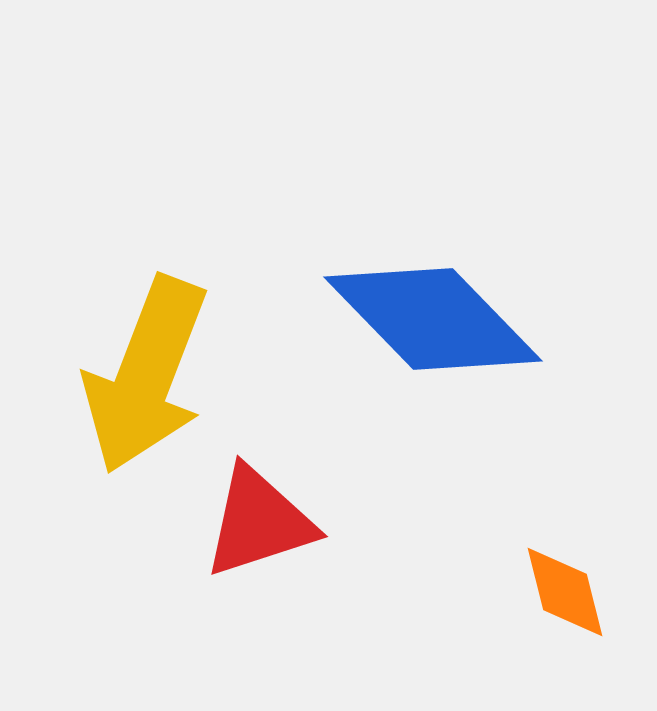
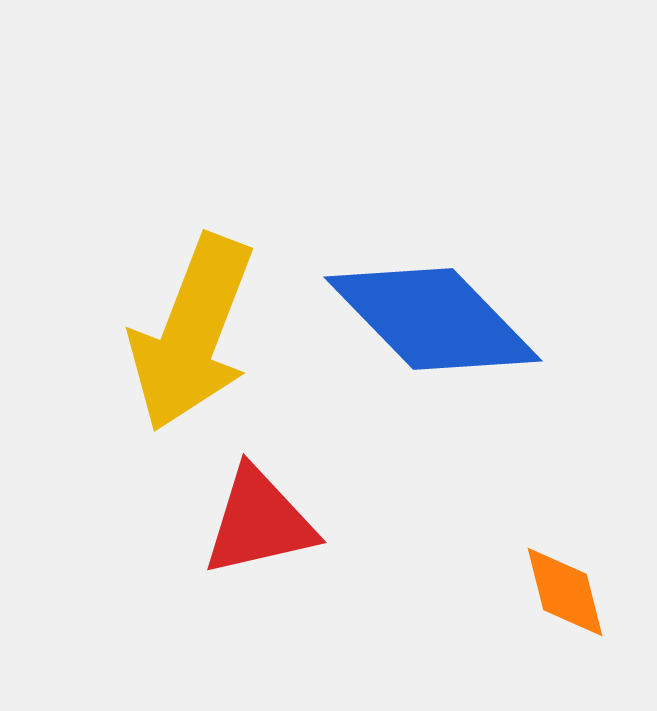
yellow arrow: moved 46 px right, 42 px up
red triangle: rotated 5 degrees clockwise
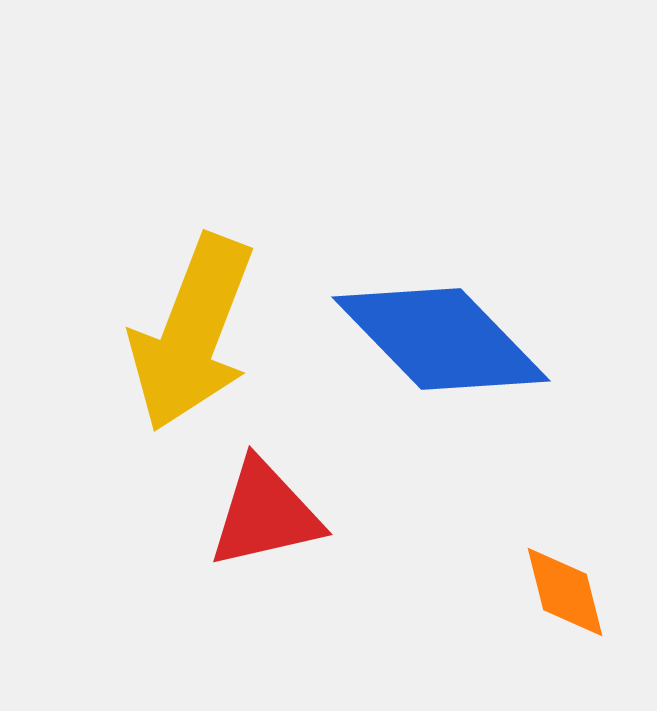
blue diamond: moved 8 px right, 20 px down
red triangle: moved 6 px right, 8 px up
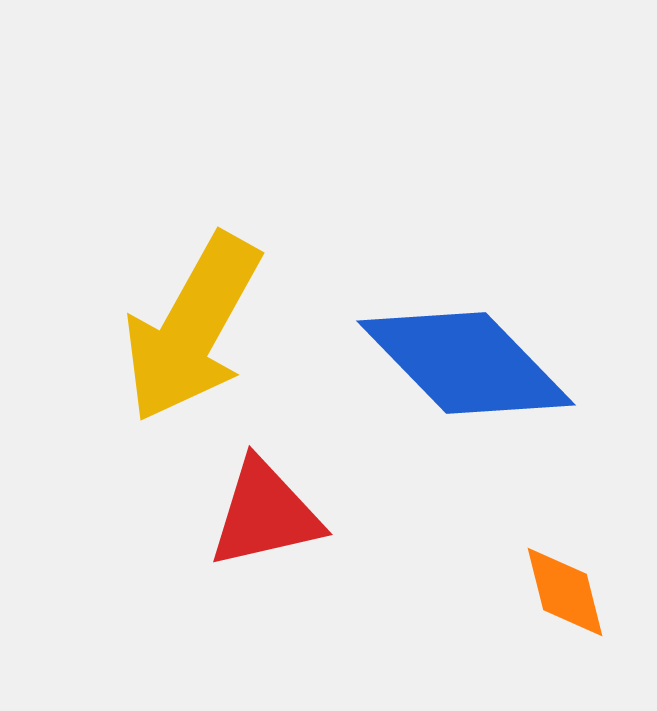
yellow arrow: moved 5 px up; rotated 8 degrees clockwise
blue diamond: moved 25 px right, 24 px down
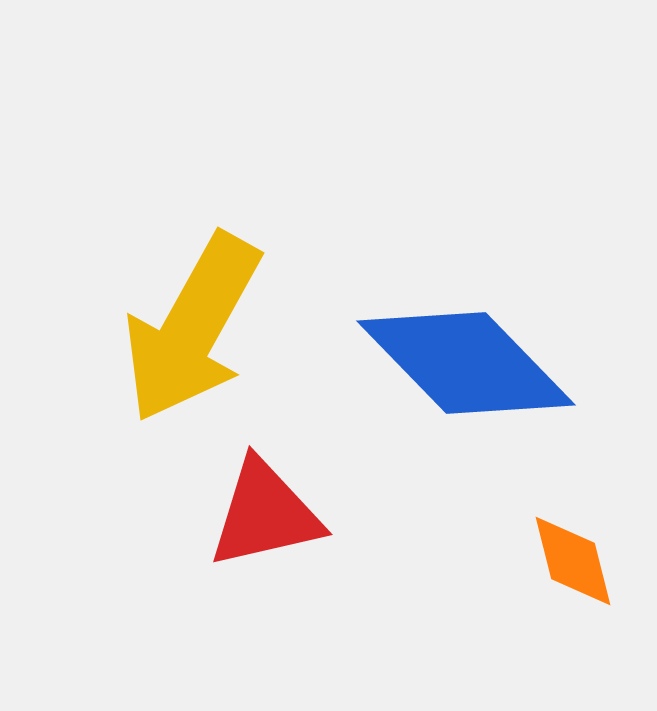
orange diamond: moved 8 px right, 31 px up
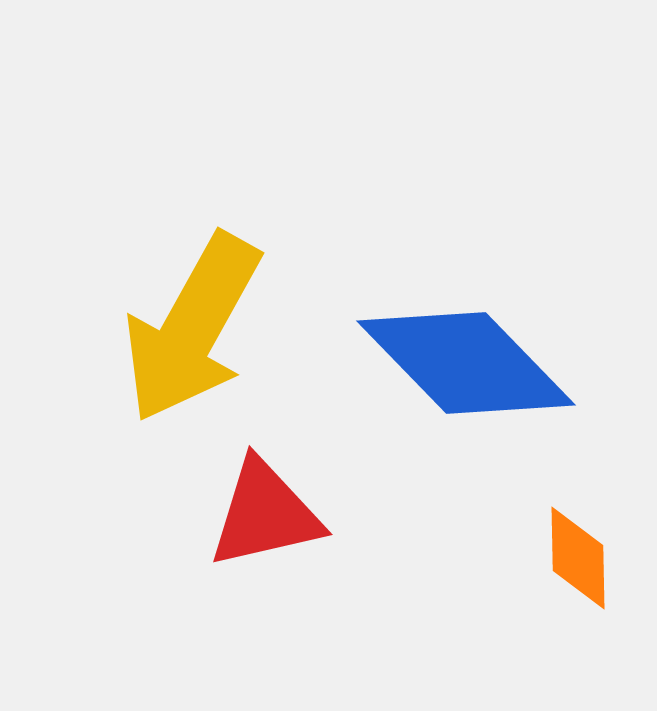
orange diamond: moved 5 px right, 3 px up; rotated 13 degrees clockwise
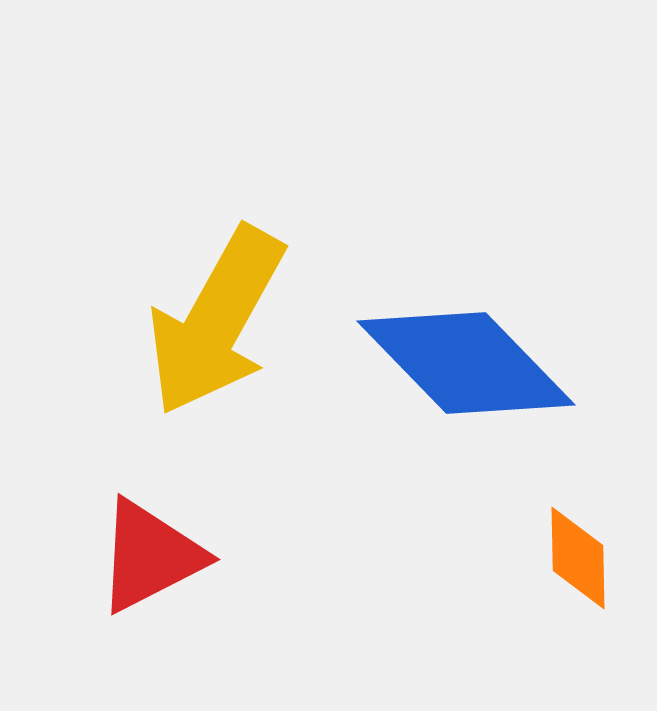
yellow arrow: moved 24 px right, 7 px up
red triangle: moved 115 px left, 42 px down; rotated 14 degrees counterclockwise
